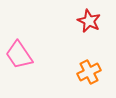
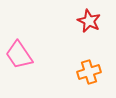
orange cross: rotated 10 degrees clockwise
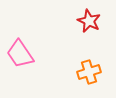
pink trapezoid: moved 1 px right, 1 px up
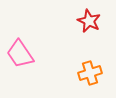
orange cross: moved 1 px right, 1 px down
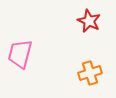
pink trapezoid: rotated 48 degrees clockwise
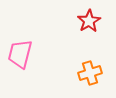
red star: rotated 15 degrees clockwise
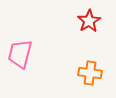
orange cross: rotated 25 degrees clockwise
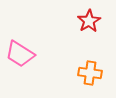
pink trapezoid: rotated 72 degrees counterclockwise
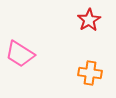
red star: moved 1 px up
